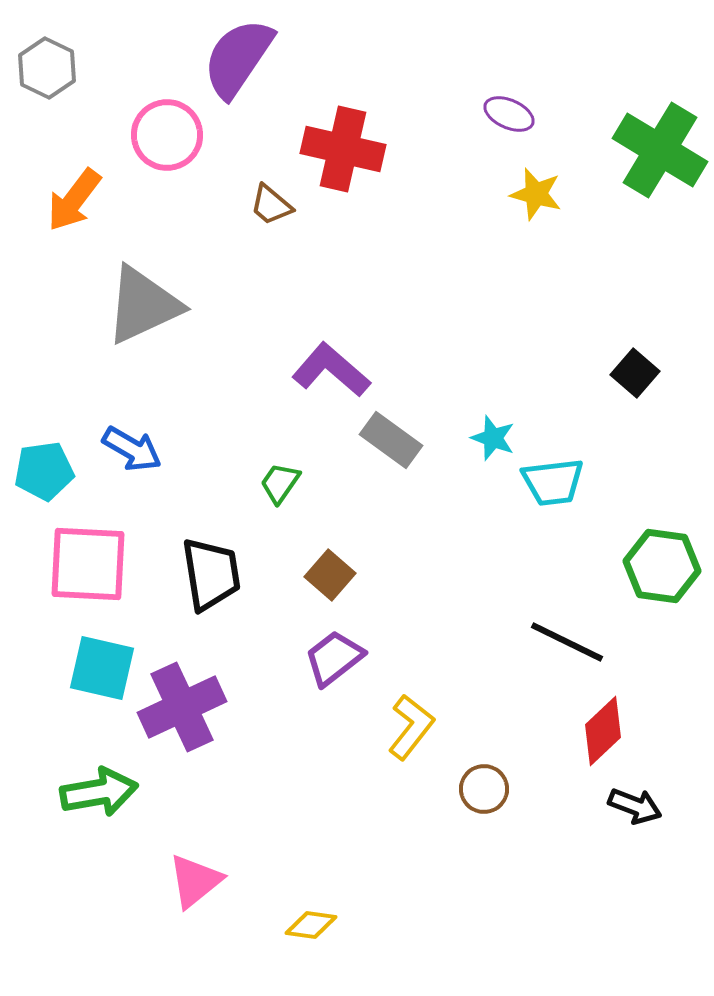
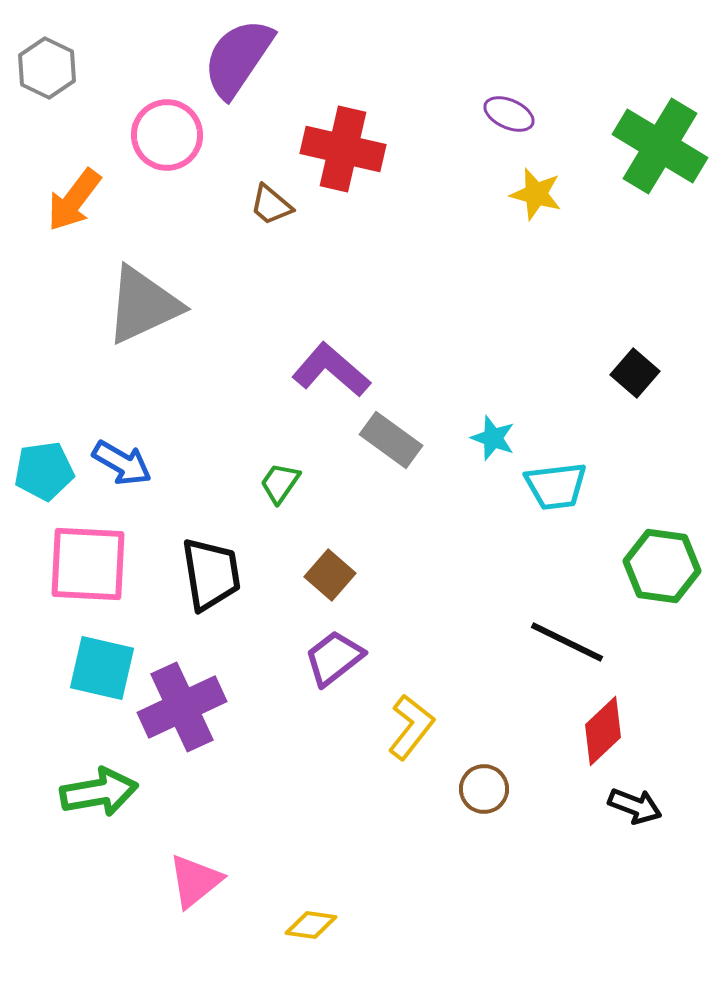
green cross: moved 4 px up
blue arrow: moved 10 px left, 14 px down
cyan trapezoid: moved 3 px right, 4 px down
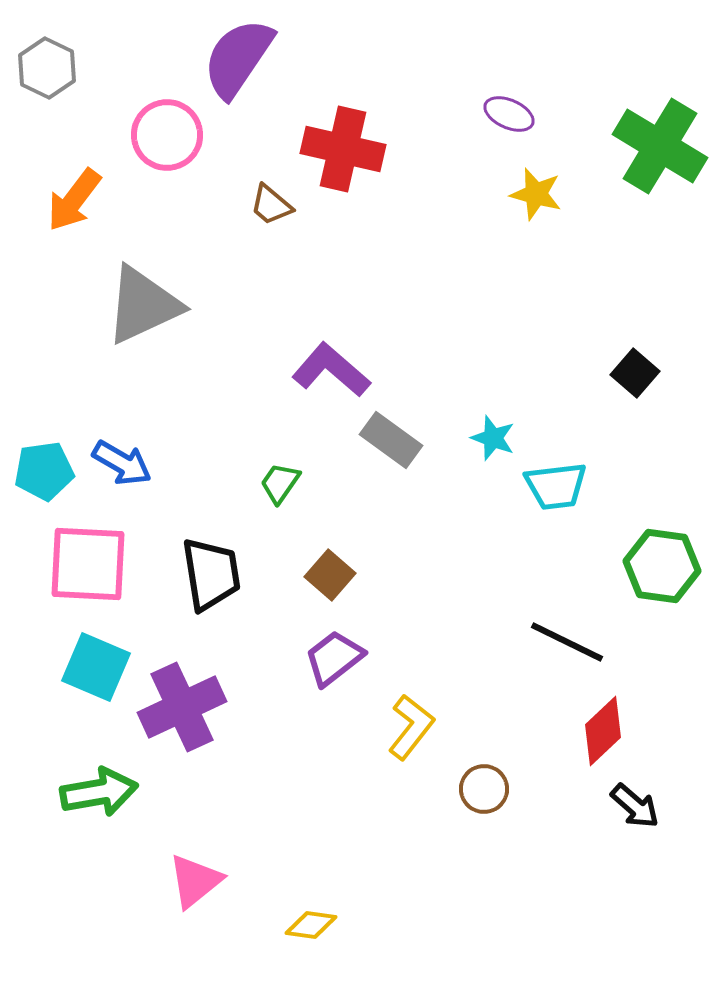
cyan square: moved 6 px left, 1 px up; rotated 10 degrees clockwise
black arrow: rotated 20 degrees clockwise
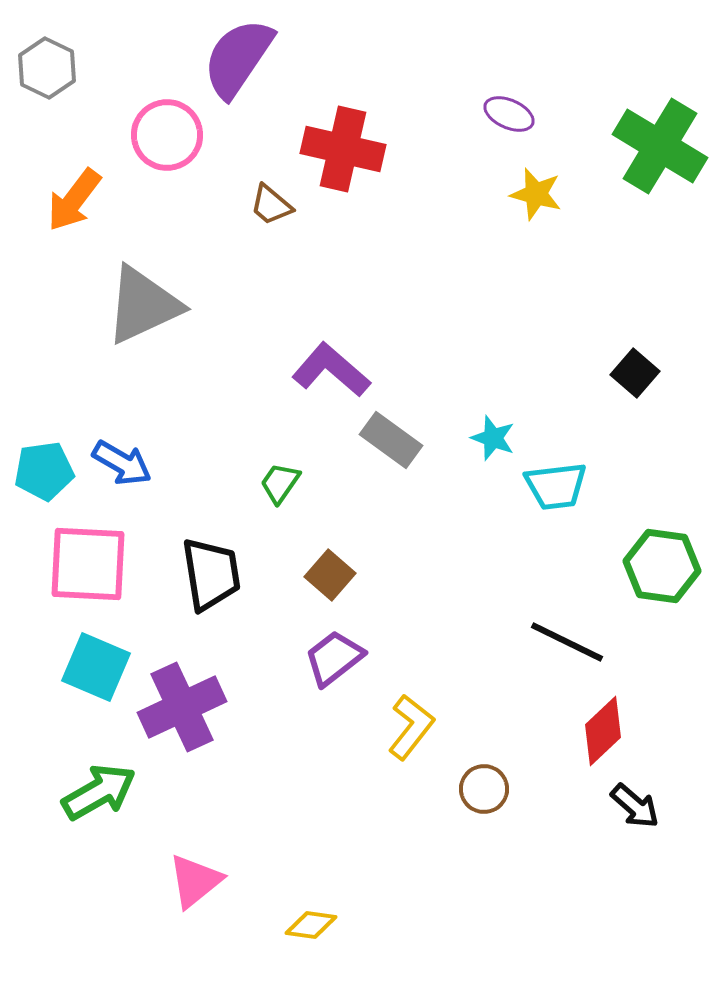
green arrow: rotated 20 degrees counterclockwise
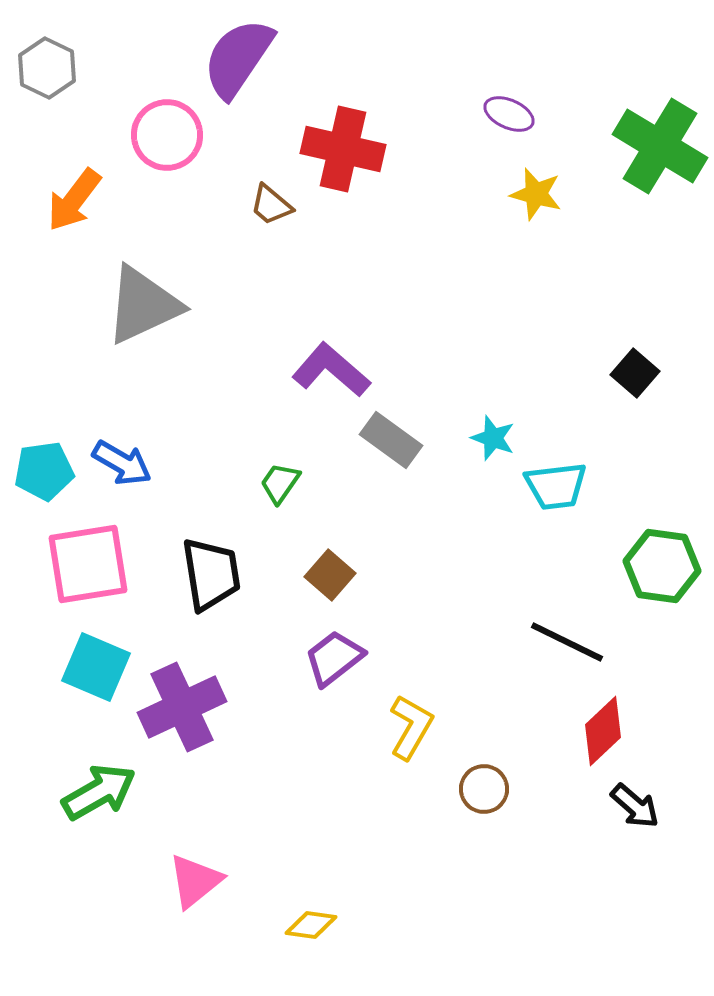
pink square: rotated 12 degrees counterclockwise
yellow L-shape: rotated 8 degrees counterclockwise
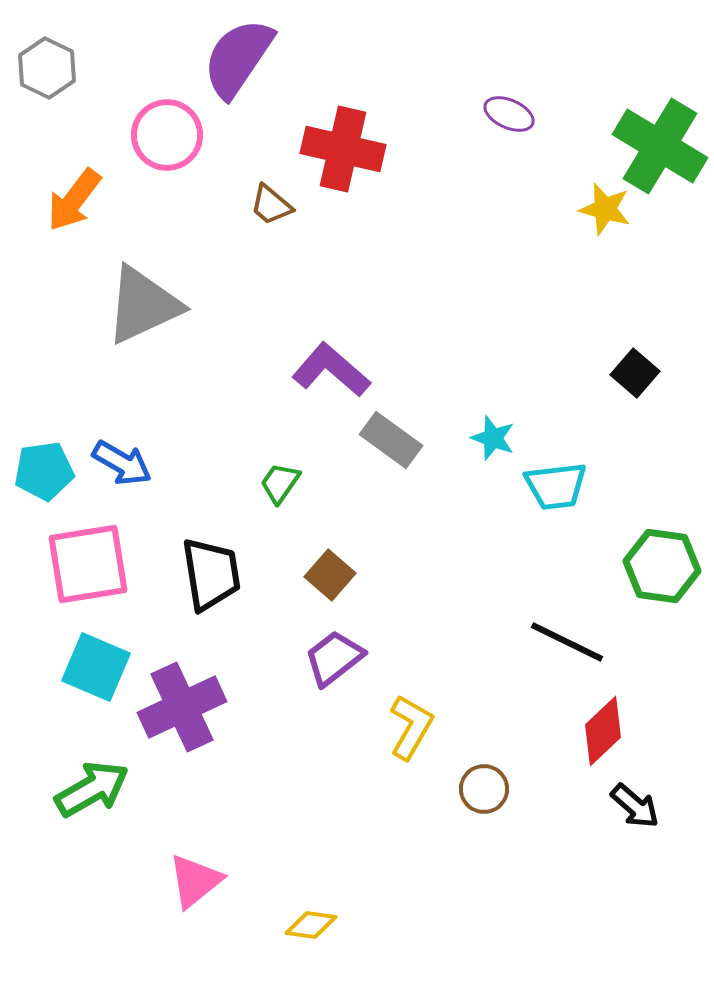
yellow star: moved 69 px right, 15 px down
green arrow: moved 7 px left, 3 px up
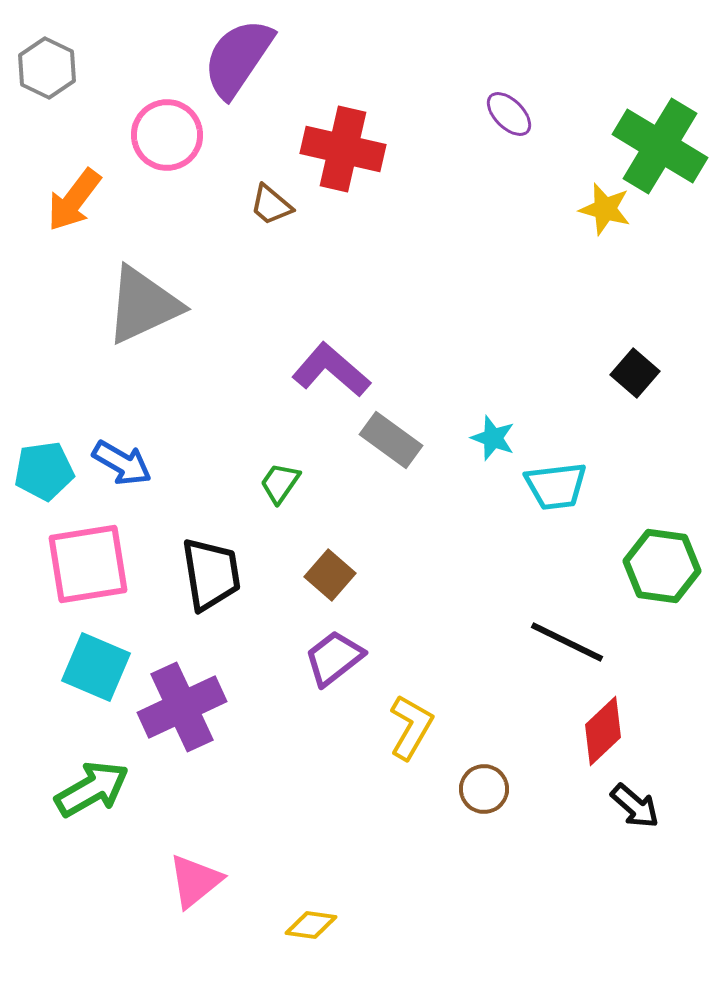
purple ellipse: rotated 21 degrees clockwise
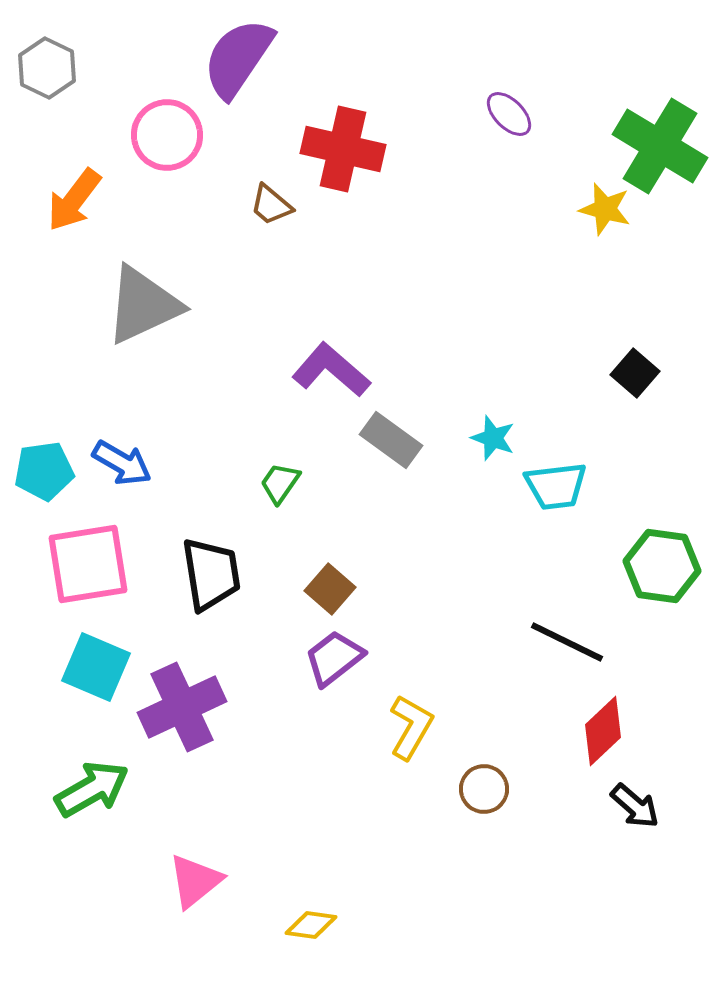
brown square: moved 14 px down
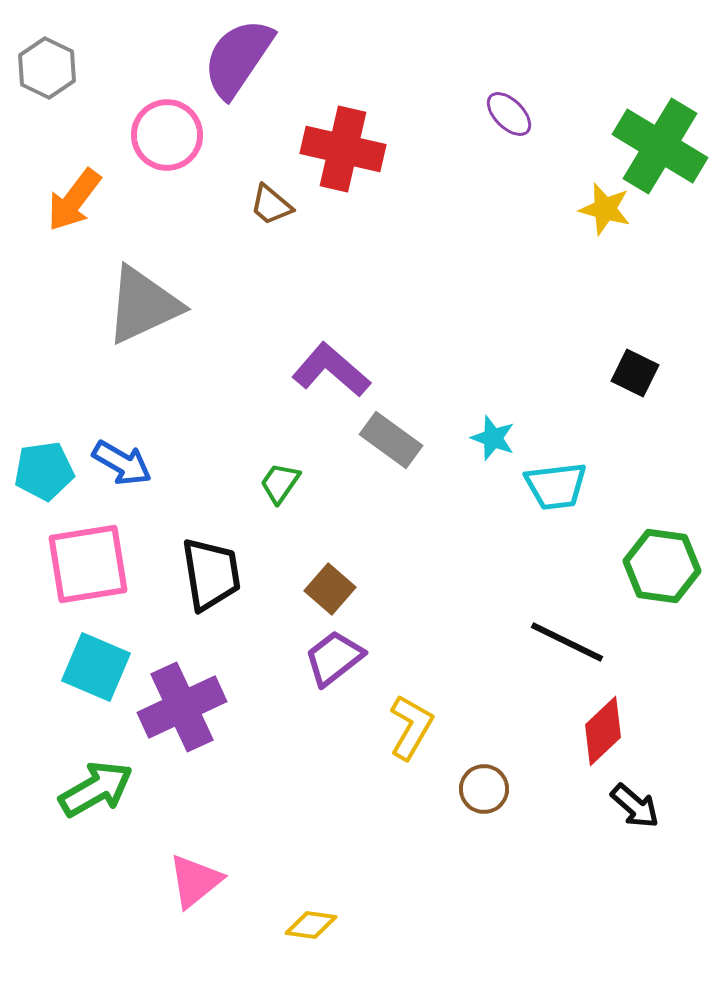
black square: rotated 15 degrees counterclockwise
green arrow: moved 4 px right
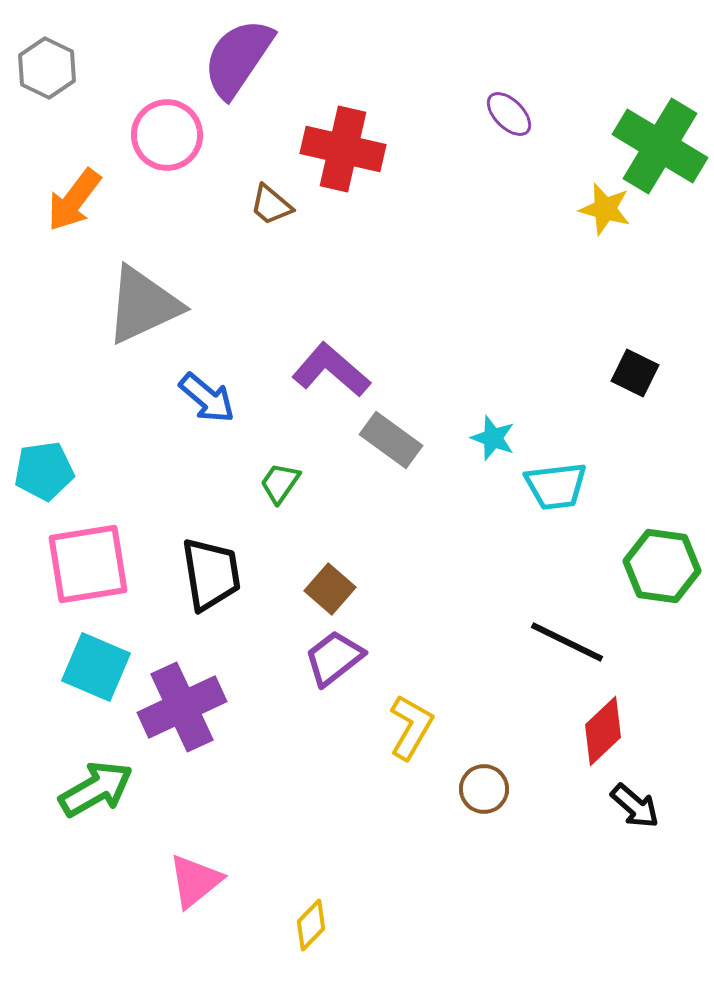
blue arrow: moved 85 px right, 65 px up; rotated 10 degrees clockwise
yellow diamond: rotated 54 degrees counterclockwise
